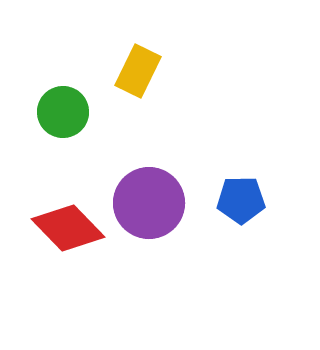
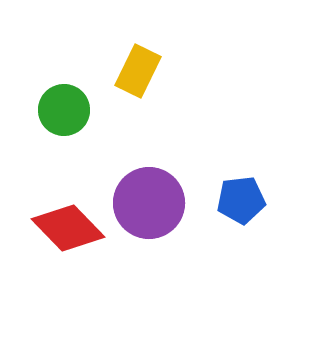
green circle: moved 1 px right, 2 px up
blue pentagon: rotated 6 degrees counterclockwise
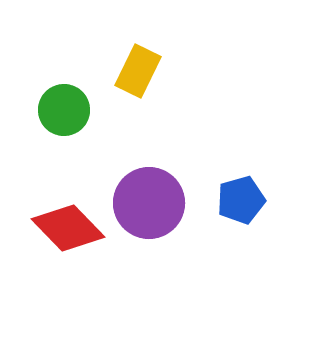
blue pentagon: rotated 9 degrees counterclockwise
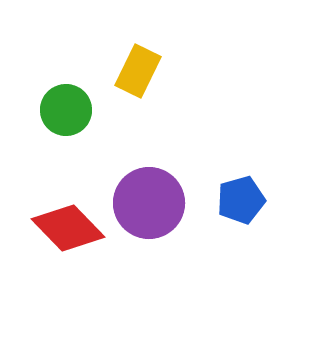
green circle: moved 2 px right
